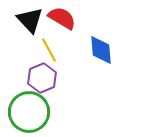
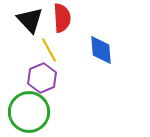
red semicircle: rotated 56 degrees clockwise
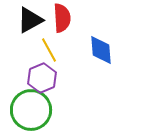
black triangle: rotated 44 degrees clockwise
green circle: moved 2 px right, 2 px up
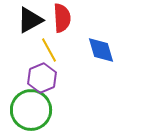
blue diamond: rotated 12 degrees counterclockwise
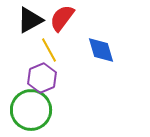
red semicircle: rotated 140 degrees counterclockwise
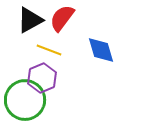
yellow line: rotated 40 degrees counterclockwise
green circle: moved 6 px left, 10 px up
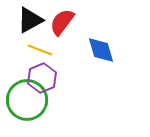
red semicircle: moved 4 px down
yellow line: moved 9 px left
green circle: moved 2 px right
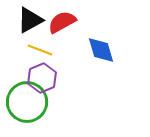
red semicircle: rotated 24 degrees clockwise
green circle: moved 2 px down
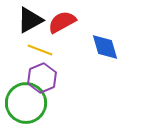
blue diamond: moved 4 px right, 3 px up
green circle: moved 1 px left, 1 px down
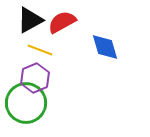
purple hexagon: moved 7 px left
